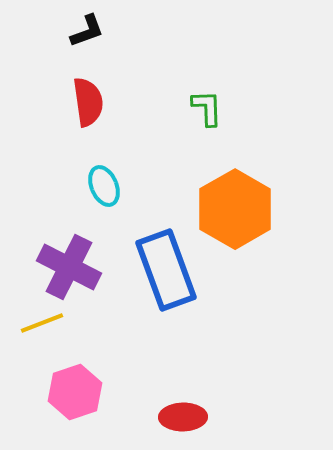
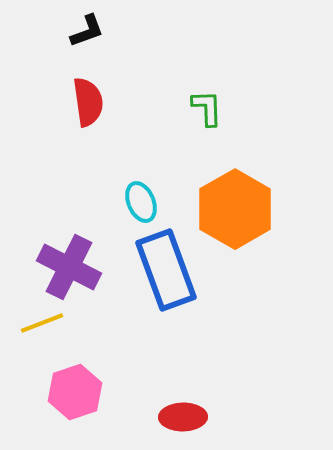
cyan ellipse: moved 37 px right, 16 px down
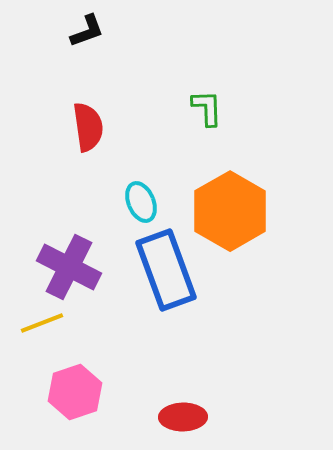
red semicircle: moved 25 px down
orange hexagon: moved 5 px left, 2 px down
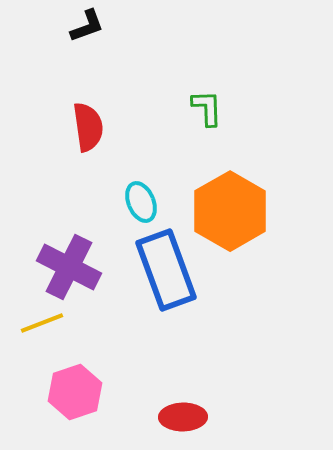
black L-shape: moved 5 px up
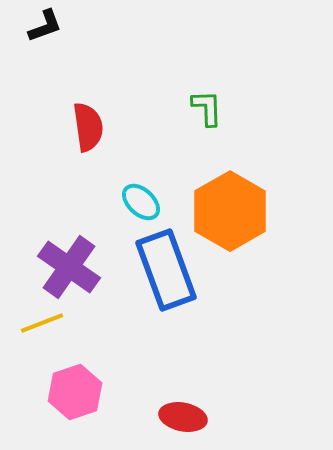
black L-shape: moved 42 px left
cyan ellipse: rotated 24 degrees counterclockwise
purple cross: rotated 8 degrees clockwise
red ellipse: rotated 12 degrees clockwise
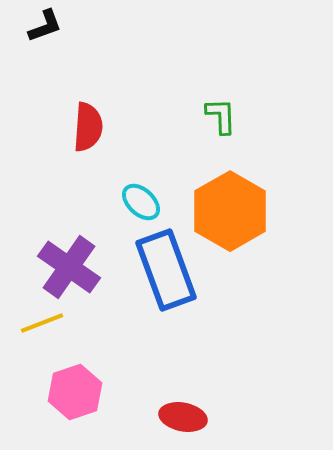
green L-shape: moved 14 px right, 8 px down
red semicircle: rotated 12 degrees clockwise
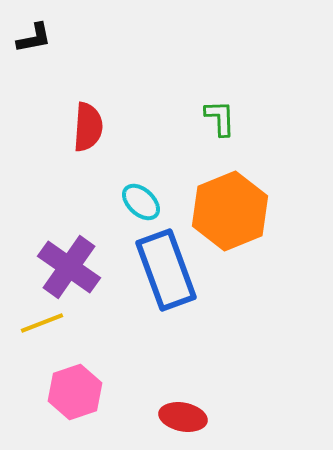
black L-shape: moved 11 px left, 12 px down; rotated 9 degrees clockwise
green L-shape: moved 1 px left, 2 px down
orange hexagon: rotated 8 degrees clockwise
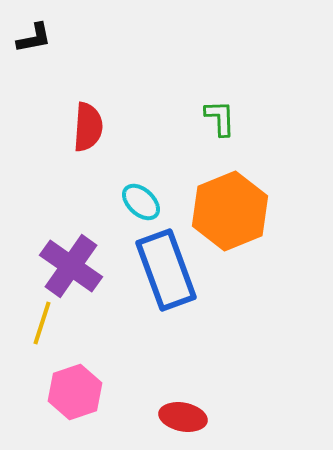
purple cross: moved 2 px right, 1 px up
yellow line: rotated 51 degrees counterclockwise
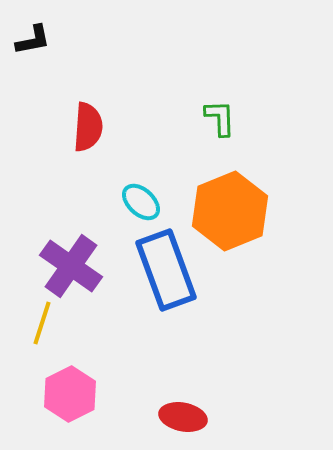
black L-shape: moved 1 px left, 2 px down
pink hexagon: moved 5 px left, 2 px down; rotated 8 degrees counterclockwise
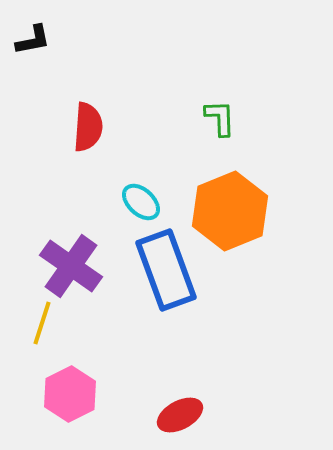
red ellipse: moved 3 px left, 2 px up; rotated 39 degrees counterclockwise
